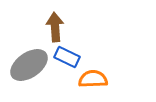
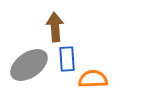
blue rectangle: moved 2 px down; rotated 60 degrees clockwise
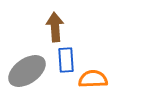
blue rectangle: moved 1 px left, 1 px down
gray ellipse: moved 2 px left, 6 px down
